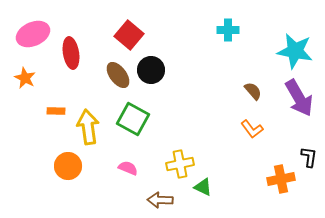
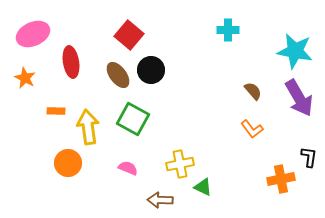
red ellipse: moved 9 px down
orange circle: moved 3 px up
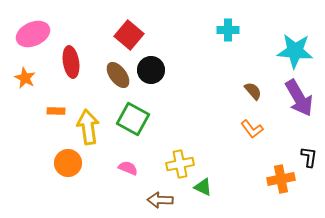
cyan star: rotated 6 degrees counterclockwise
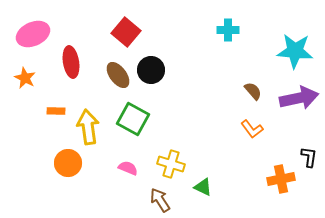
red square: moved 3 px left, 3 px up
purple arrow: rotated 72 degrees counterclockwise
yellow cross: moved 9 px left; rotated 28 degrees clockwise
brown arrow: rotated 55 degrees clockwise
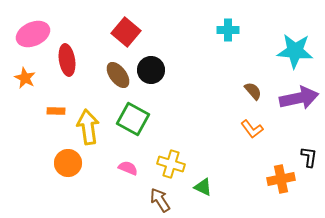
red ellipse: moved 4 px left, 2 px up
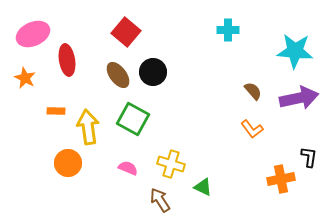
black circle: moved 2 px right, 2 px down
